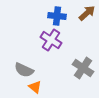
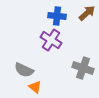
gray cross: rotated 15 degrees counterclockwise
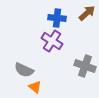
blue cross: moved 2 px down
purple cross: moved 1 px right, 1 px down
gray cross: moved 2 px right, 2 px up
